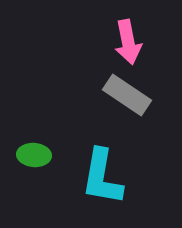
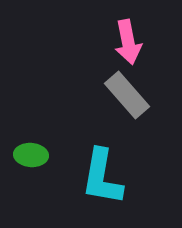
gray rectangle: rotated 15 degrees clockwise
green ellipse: moved 3 px left
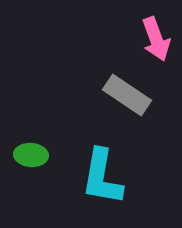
pink arrow: moved 28 px right, 3 px up; rotated 9 degrees counterclockwise
gray rectangle: rotated 15 degrees counterclockwise
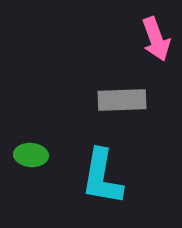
gray rectangle: moved 5 px left, 5 px down; rotated 36 degrees counterclockwise
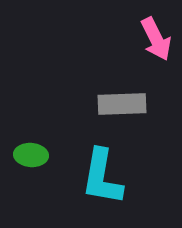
pink arrow: rotated 6 degrees counterclockwise
gray rectangle: moved 4 px down
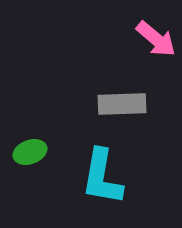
pink arrow: rotated 24 degrees counterclockwise
green ellipse: moved 1 px left, 3 px up; rotated 24 degrees counterclockwise
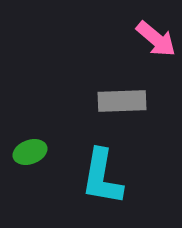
gray rectangle: moved 3 px up
